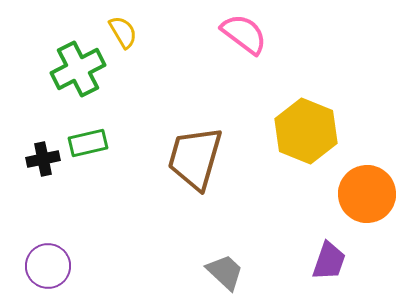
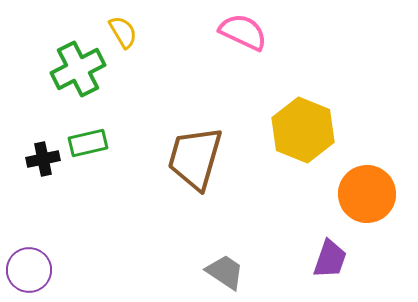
pink semicircle: moved 1 px left, 2 px up; rotated 12 degrees counterclockwise
yellow hexagon: moved 3 px left, 1 px up
purple trapezoid: moved 1 px right, 2 px up
purple circle: moved 19 px left, 4 px down
gray trapezoid: rotated 9 degrees counterclockwise
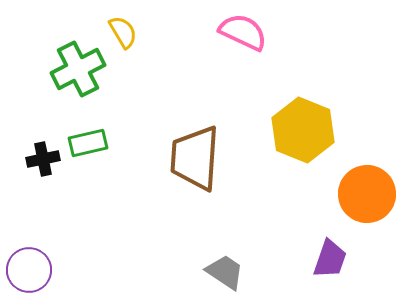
brown trapezoid: rotated 12 degrees counterclockwise
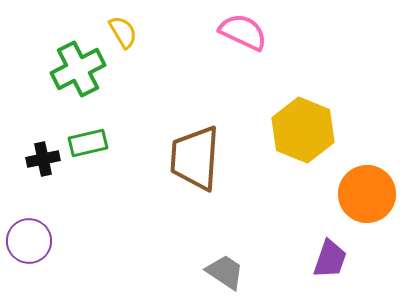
purple circle: moved 29 px up
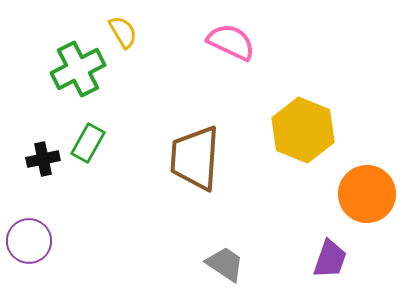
pink semicircle: moved 12 px left, 10 px down
green rectangle: rotated 48 degrees counterclockwise
gray trapezoid: moved 8 px up
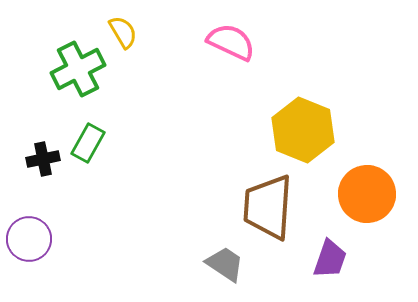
brown trapezoid: moved 73 px right, 49 px down
purple circle: moved 2 px up
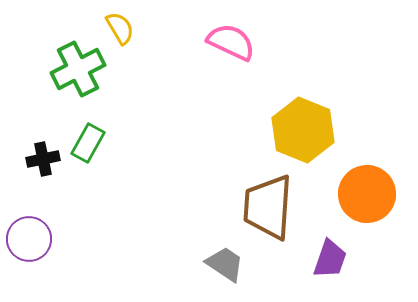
yellow semicircle: moved 3 px left, 4 px up
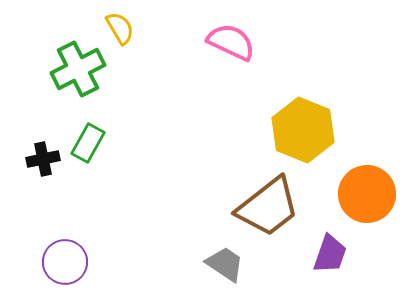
brown trapezoid: rotated 132 degrees counterclockwise
purple circle: moved 36 px right, 23 px down
purple trapezoid: moved 5 px up
